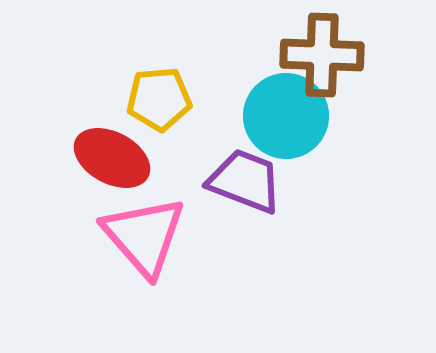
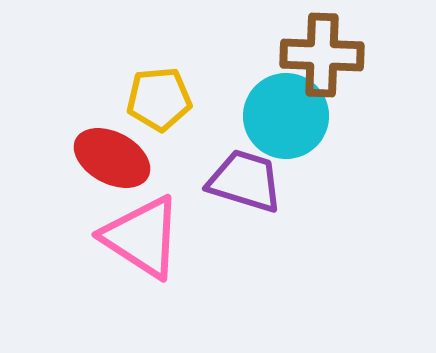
purple trapezoid: rotated 4 degrees counterclockwise
pink triangle: moved 2 px left, 1 px down; rotated 16 degrees counterclockwise
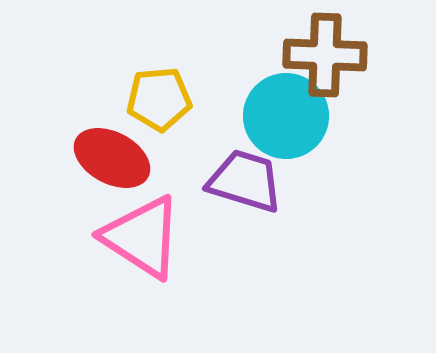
brown cross: moved 3 px right
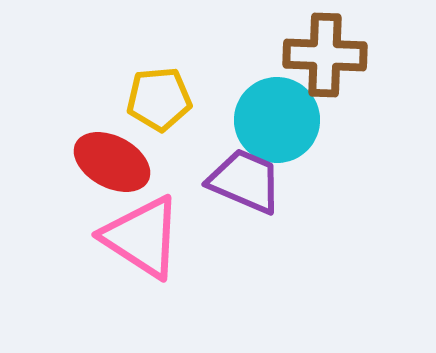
cyan circle: moved 9 px left, 4 px down
red ellipse: moved 4 px down
purple trapezoid: rotated 6 degrees clockwise
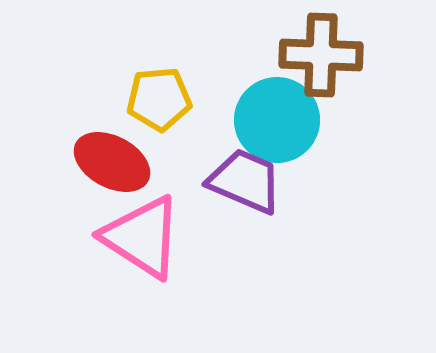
brown cross: moved 4 px left
